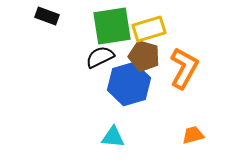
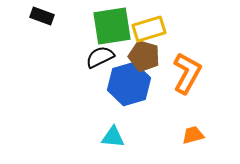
black rectangle: moved 5 px left
orange L-shape: moved 3 px right, 5 px down
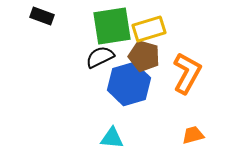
cyan triangle: moved 1 px left, 1 px down
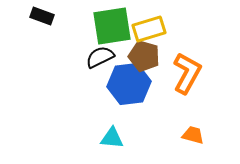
blue hexagon: rotated 9 degrees clockwise
orange trapezoid: rotated 30 degrees clockwise
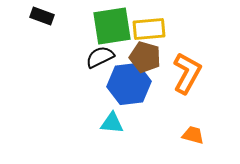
yellow rectangle: rotated 12 degrees clockwise
brown pentagon: moved 1 px right, 1 px down
cyan triangle: moved 15 px up
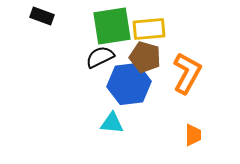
orange trapezoid: rotated 75 degrees clockwise
